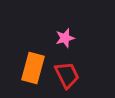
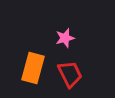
red trapezoid: moved 3 px right, 1 px up
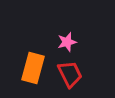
pink star: moved 2 px right, 4 px down
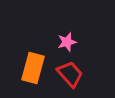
red trapezoid: rotated 16 degrees counterclockwise
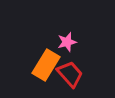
orange rectangle: moved 13 px right, 3 px up; rotated 16 degrees clockwise
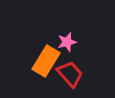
orange rectangle: moved 4 px up
